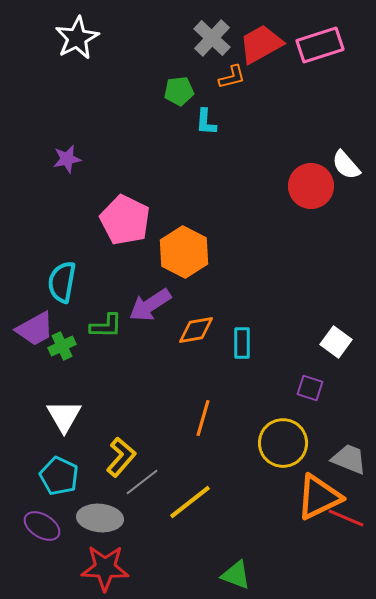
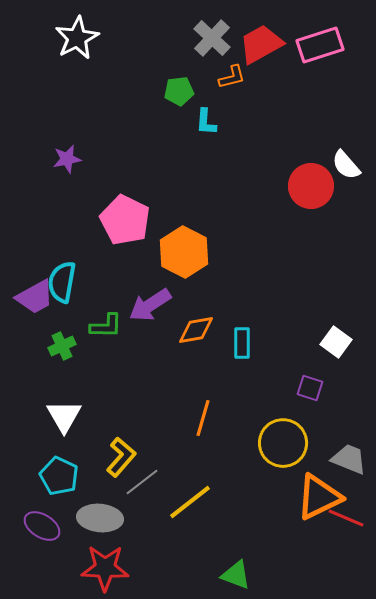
purple trapezoid: moved 32 px up
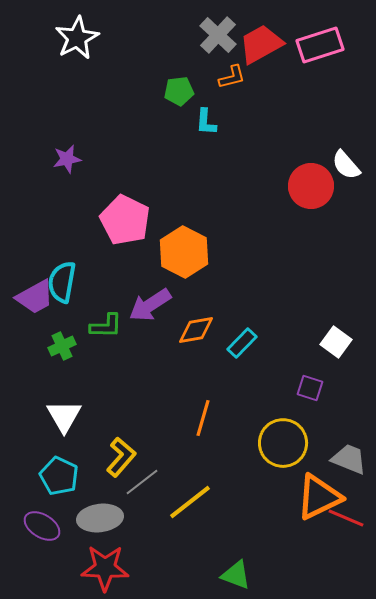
gray cross: moved 6 px right, 3 px up
cyan rectangle: rotated 44 degrees clockwise
gray ellipse: rotated 12 degrees counterclockwise
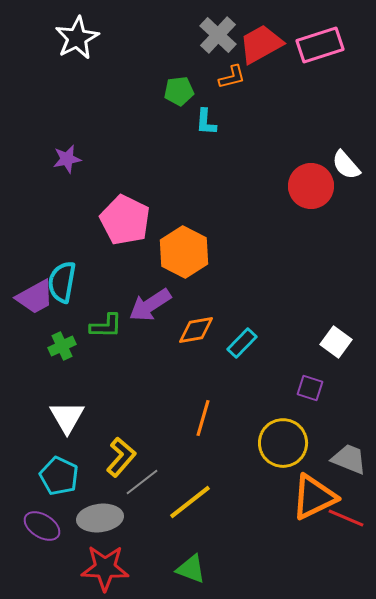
white triangle: moved 3 px right, 1 px down
orange triangle: moved 5 px left
green triangle: moved 45 px left, 6 px up
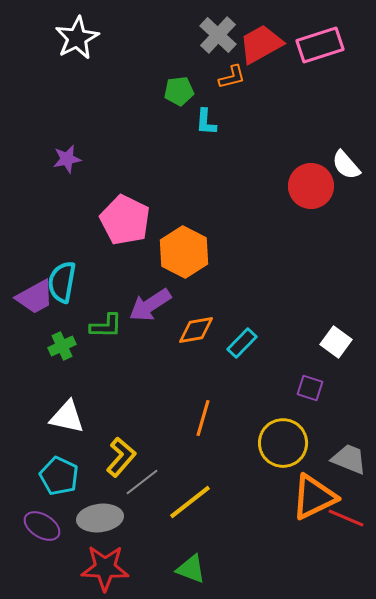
white triangle: rotated 48 degrees counterclockwise
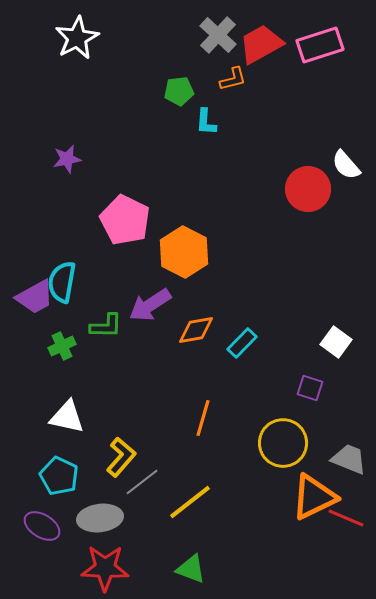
orange L-shape: moved 1 px right, 2 px down
red circle: moved 3 px left, 3 px down
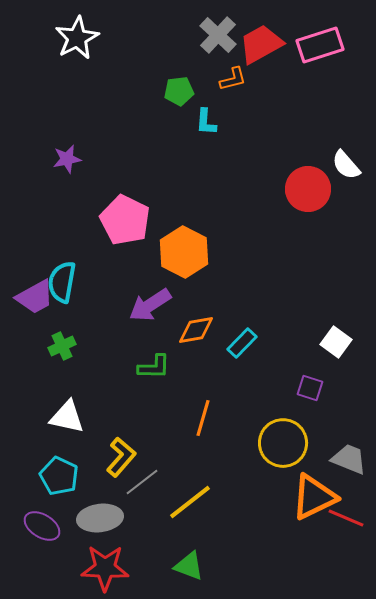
green L-shape: moved 48 px right, 41 px down
green triangle: moved 2 px left, 3 px up
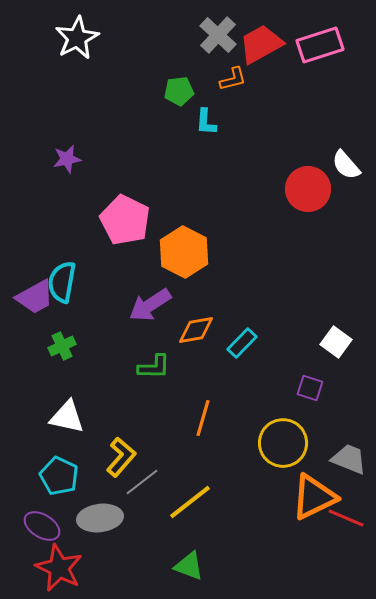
red star: moved 46 px left; rotated 24 degrees clockwise
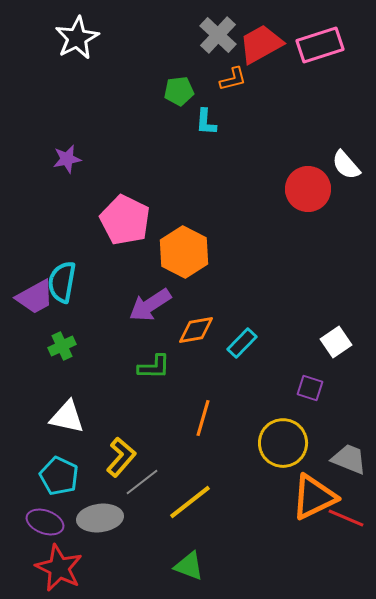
white square: rotated 20 degrees clockwise
purple ellipse: moved 3 px right, 4 px up; rotated 12 degrees counterclockwise
